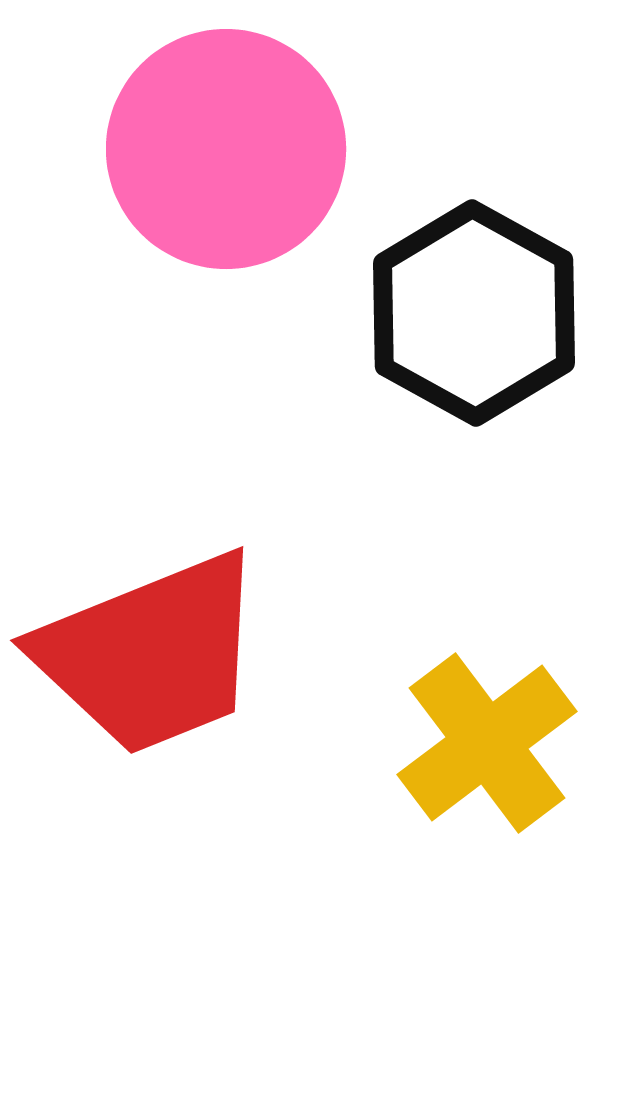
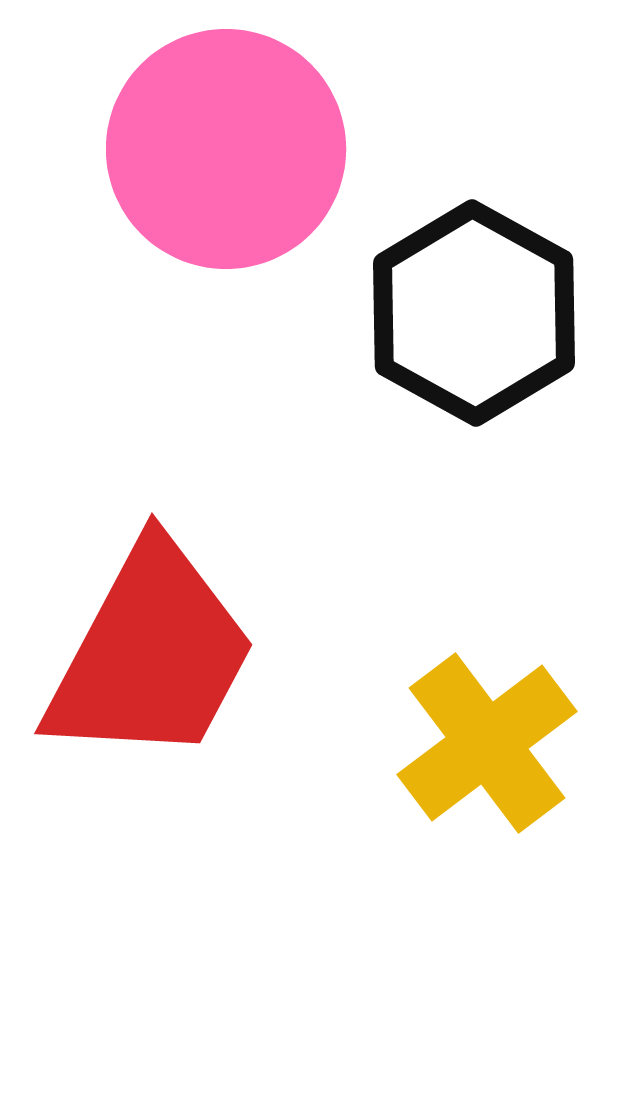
red trapezoid: rotated 40 degrees counterclockwise
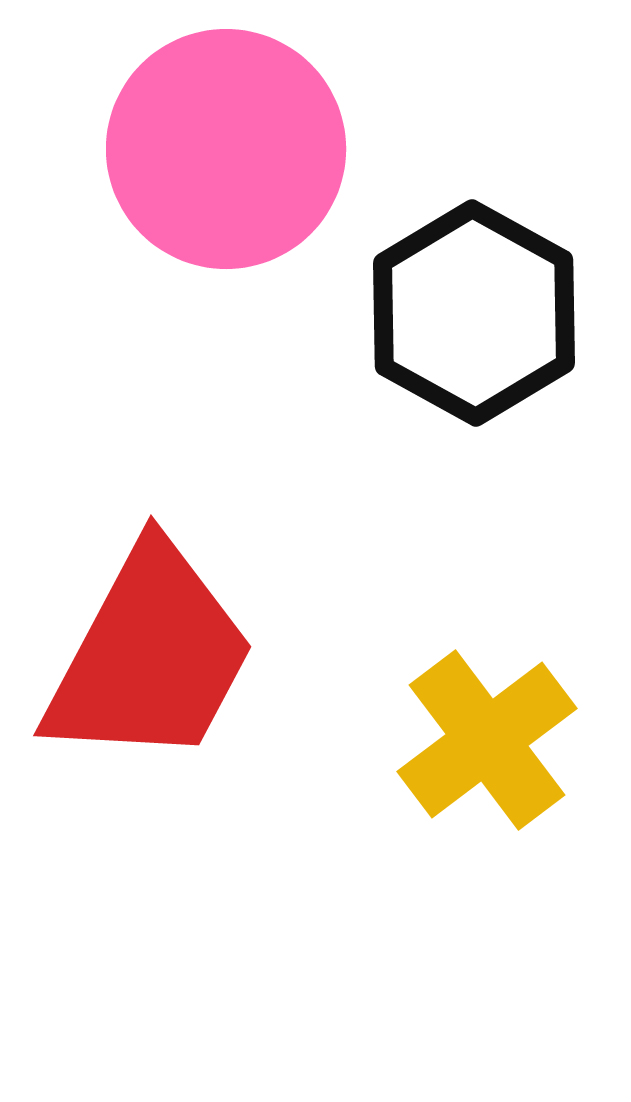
red trapezoid: moved 1 px left, 2 px down
yellow cross: moved 3 px up
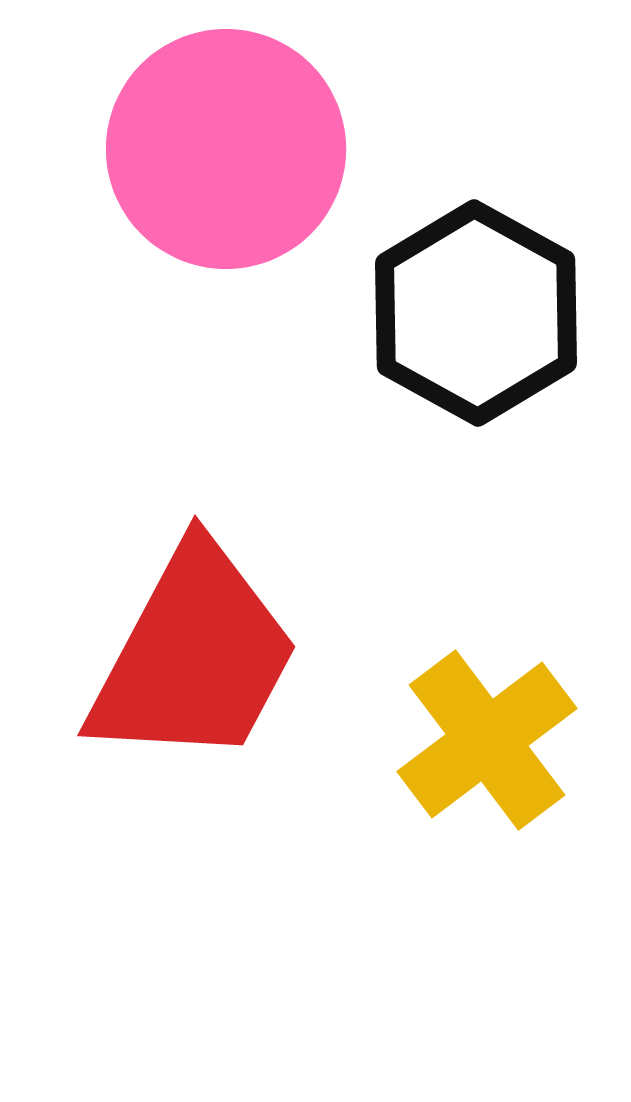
black hexagon: moved 2 px right
red trapezoid: moved 44 px right
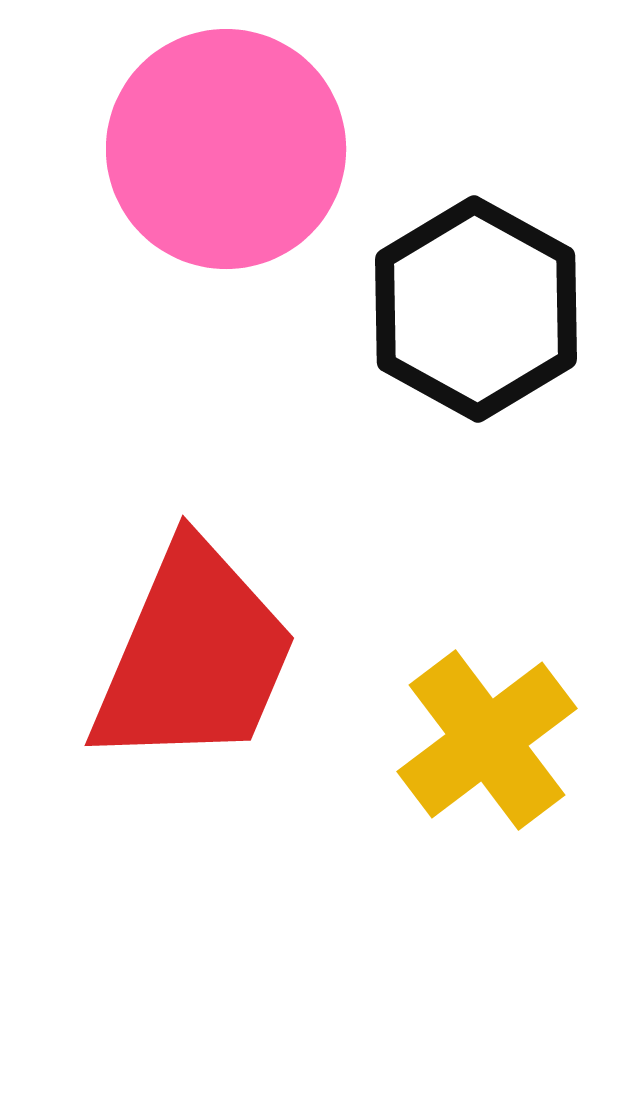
black hexagon: moved 4 px up
red trapezoid: rotated 5 degrees counterclockwise
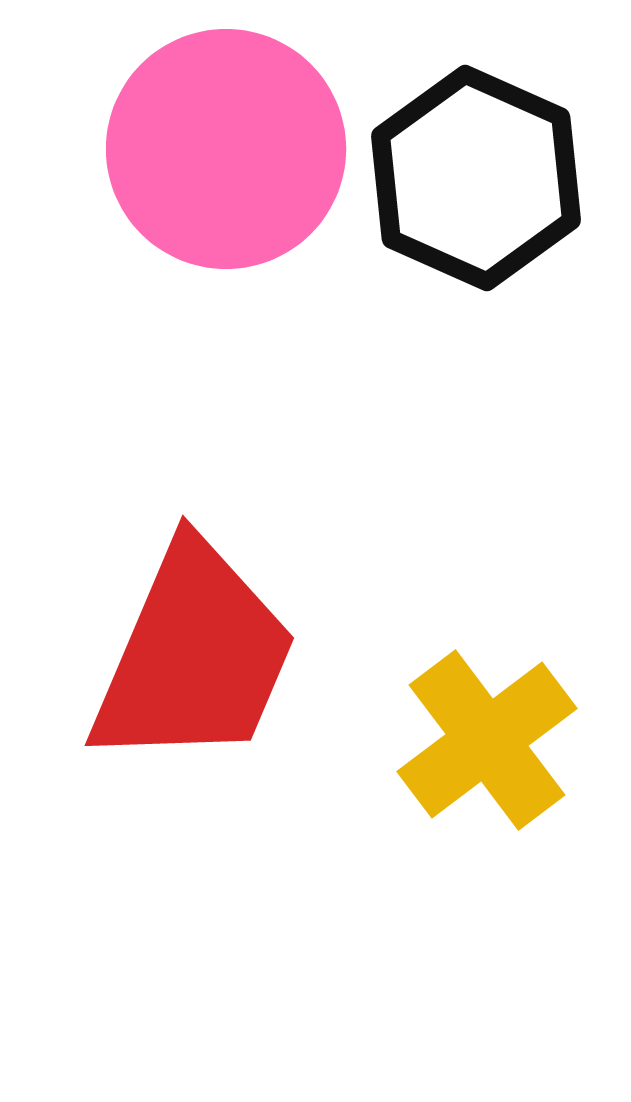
black hexagon: moved 131 px up; rotated 5 degrees counterclockwise
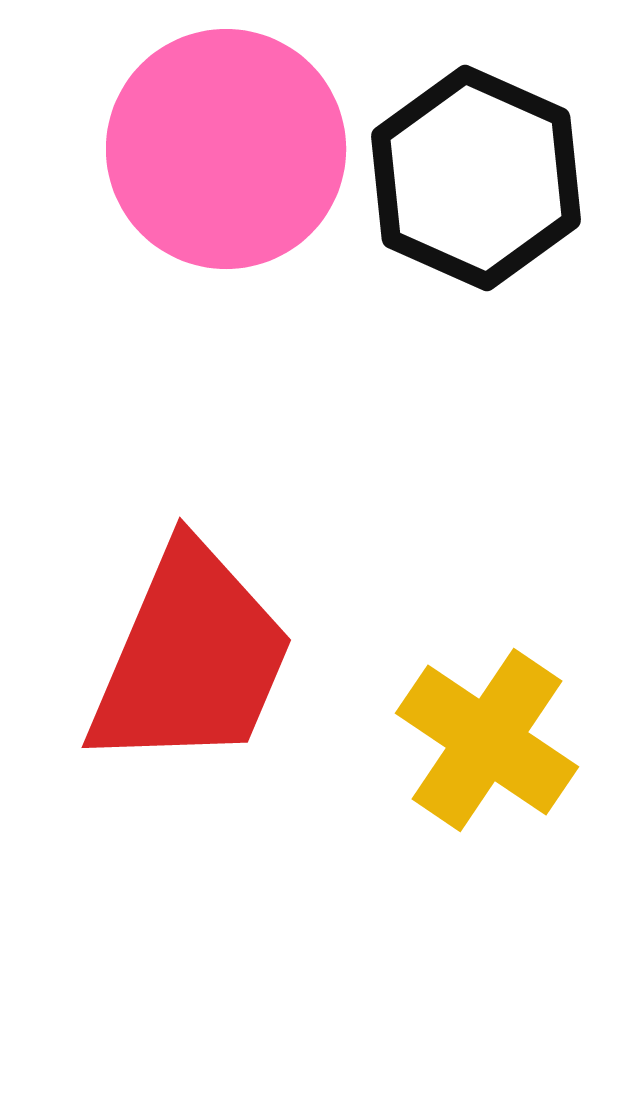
red trapezoid: moved 3 px left, 2 px down
yellow cross: rotated 19 degrees counterclockwise
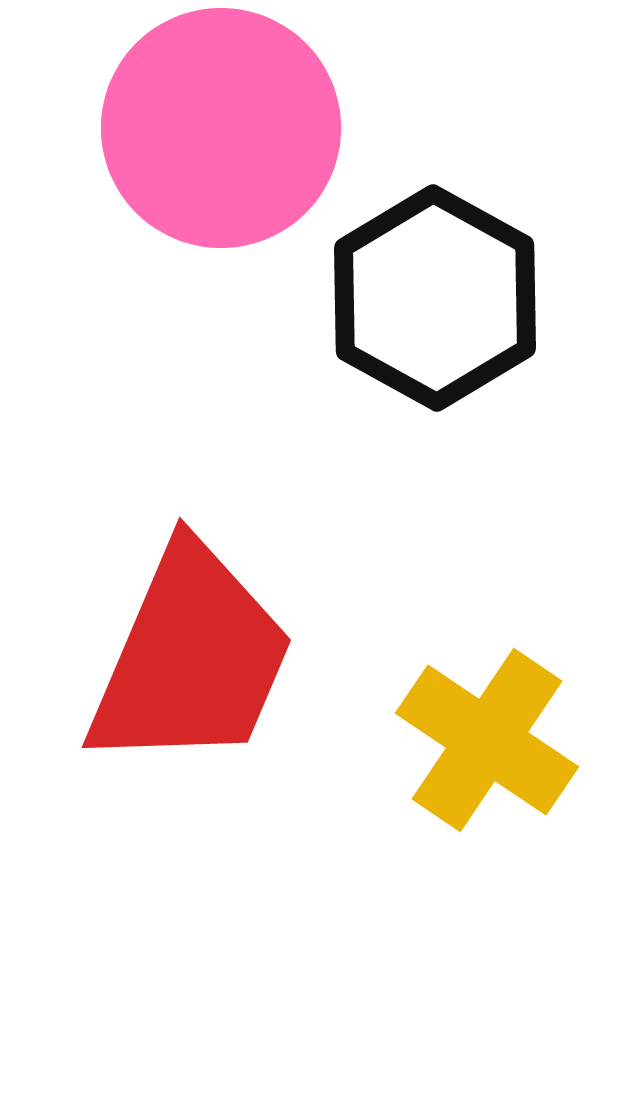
pink circle: moved 5 px left, 21 px up
black hexagon: moved 41 px left, 120 px down; rotated 5 degrees clockwise
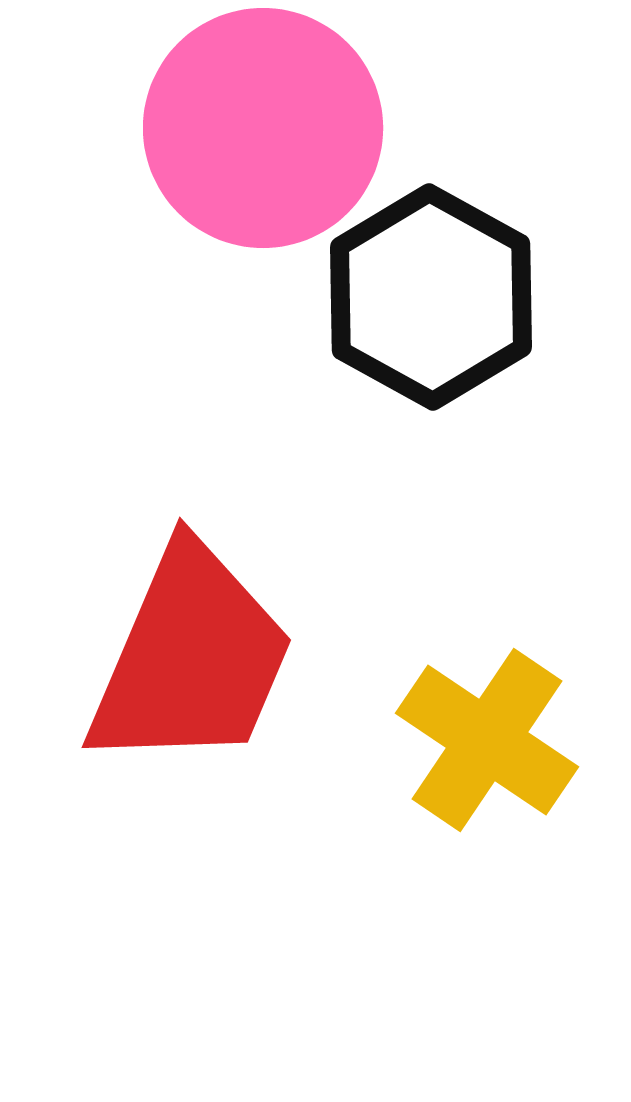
pink circle: moved 42 px right
black hexagon: moved 4 px left, 1 px up
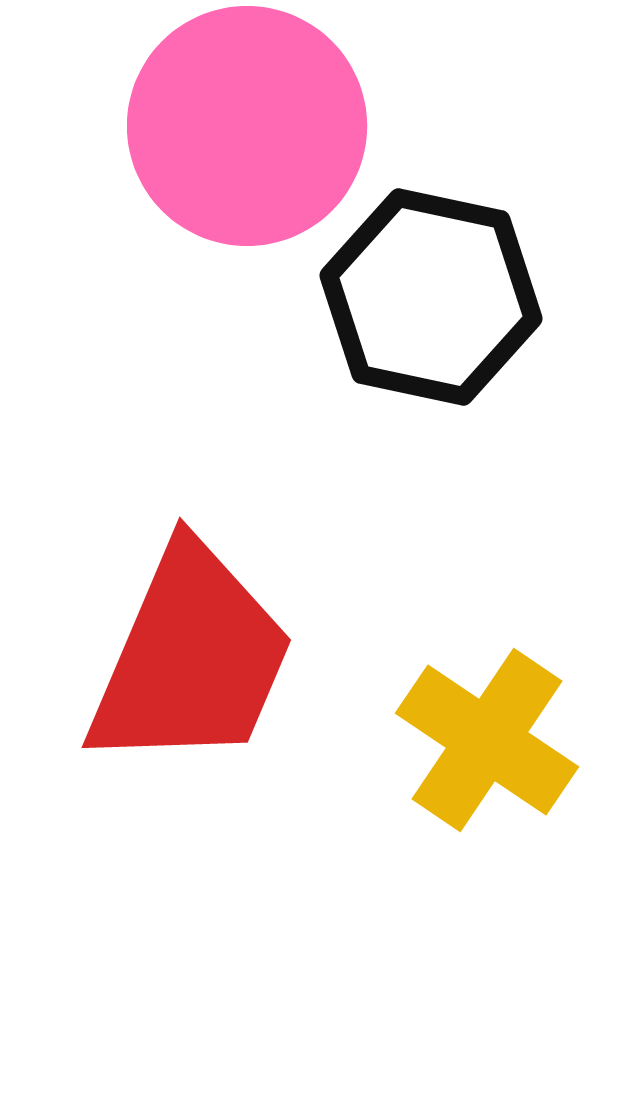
pink circle: moved 16 px left, 2 px up
black hexagon: rotated 17 degrees counterclockwise
